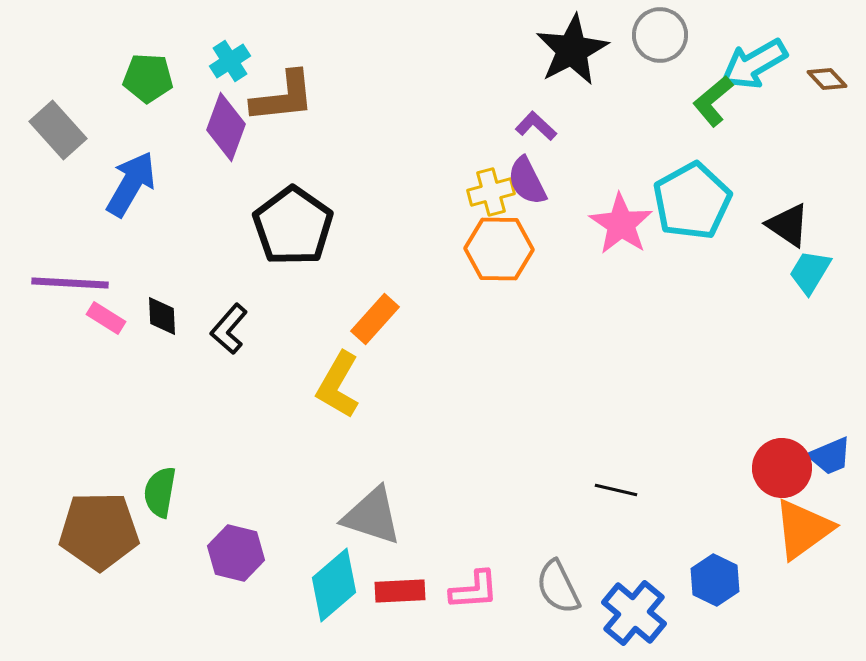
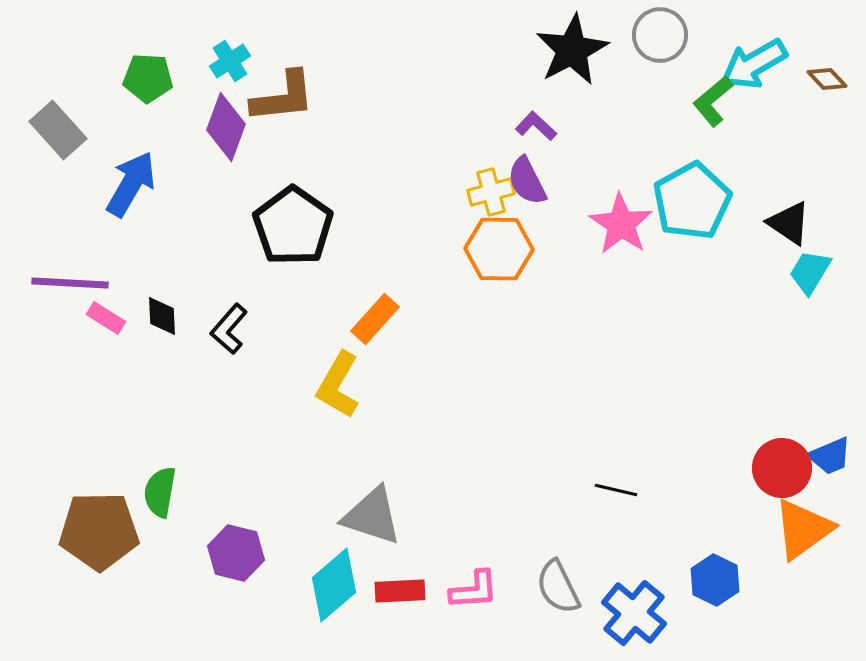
black triangle: moved 1 px right, 2 px up
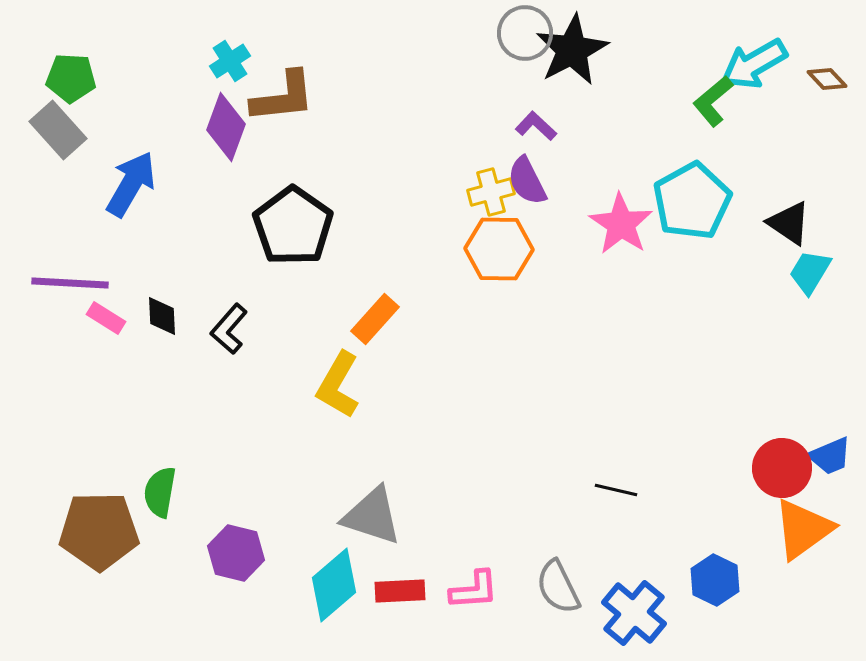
gray circle: moved 135 px left, 2 px up
green pentagon: moved 77 px left
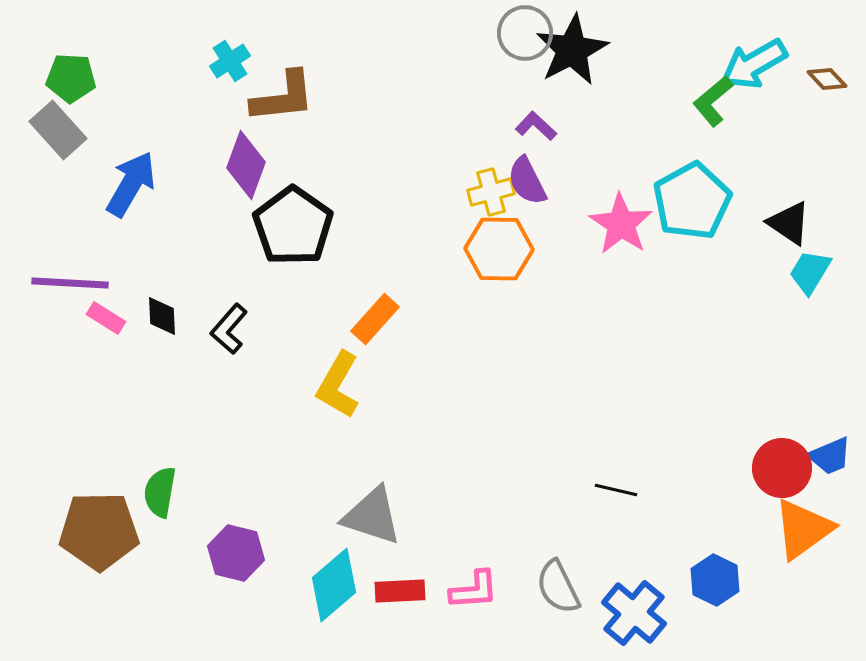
purple diamond: moved 20 px right, 38 px down
